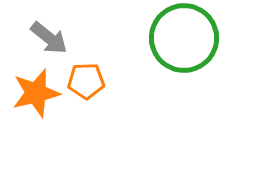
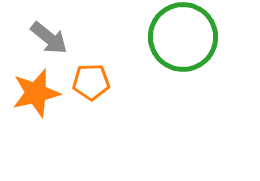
green circle: moved 1 px left, 1 px up
orange pentagon: moved 5 px right, 1 px down
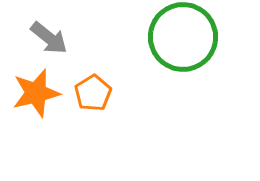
orange pentagon: moved 2 px right, 11 px down; rotated 30 degrees counterclockwise
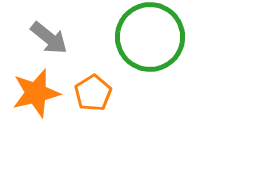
green circle: moved 33 px left
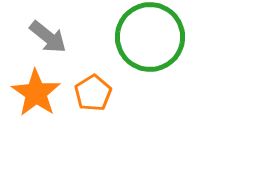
gray arrow: moved 1 px left, 1 px up
orange star: rotated 24 degrees counterclockwise
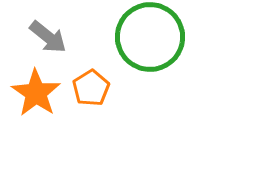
orange pentagon: moved 2 px left, 5 px up
